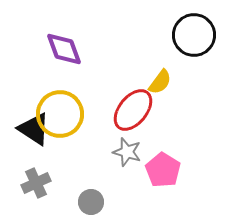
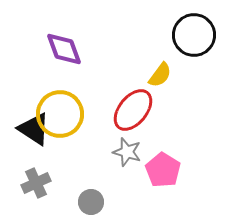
yellow semicircle: moved 7 px up
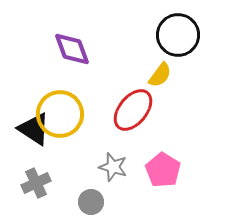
black circle: moved 16 px left
purple diamond: moved 8 px right
gray star: moved 14 px left, 15 px down
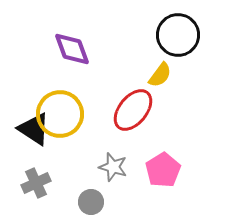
pink pentagon: rotated 8 degrees clockwise
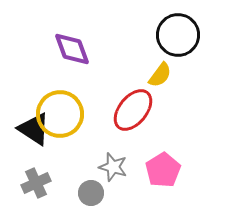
gray circle: moved 9 px up
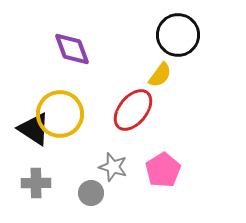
gray cross: rotated 24 degrees clockwise
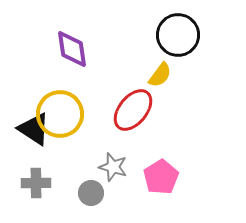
purple diamond: rotated 12 degrees clockwise
pink pentagon: moved 2 px left, 7 px down
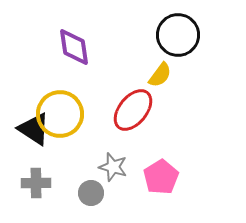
purple diamond: moved 2 px right, 2 px up
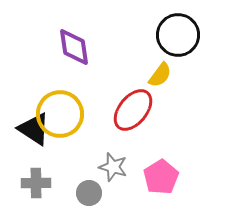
gray circle: moved 2 px left
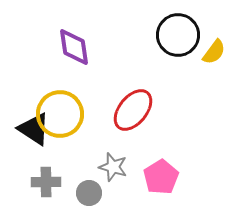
yellow semicircle: moved 54 px right, 23 px up
gray cross: moved 10 px right, 1 px up
